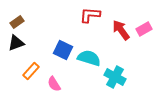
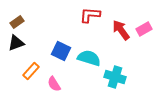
blue square: moved 2 px left, 1 px down
cyan cross: rotated 10 degrees counterclockwise
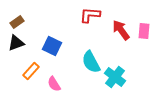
pink rectangle: moved 2 px down; rotated 56 degrees counterclockwise
blue square: moved 9 px left, 5 px up
cyan semicircle: moved 2 px right, 4 px down; rotated 135 degrees counterclockwise
cyan cross: rotated 20 degrees clockwise
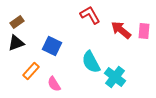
red L-shape: rotated 55 degrees clockwise
red arrow: rotated 15 degrees counterclockwise
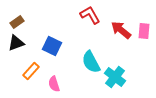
pink semicircle: rotated 14 degrees clockwise
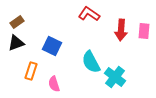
red L-shape: moved 1 px left, 1 px up; rotated 25 degrees counterclockwise
red arrow: rotated 125 degrees counterclockwise
orange rectangle: rotated 24 degrees counterclockwise
